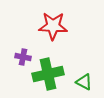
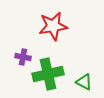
red star: rotated 12 degrees counterclockwise
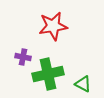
green triangle: moved 1 px left, 2 px down
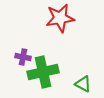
red star: moved 7 px right, 8 px up
green cross: moved 5 px left, 2 px up
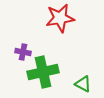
purple cross: moved 5 px up
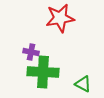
purple cross: moved 8 px right
green cross: rotated 16 degrees clockwise
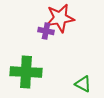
purple cross: moved 15 px right, 21 px up
green cross: moved 17 px left
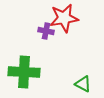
red star: moved 4 px right
green cross: moved 2 px left
